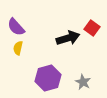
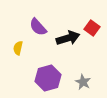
purple semicircle: moved 22 px right
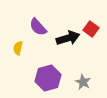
red square: moved 1 px left, 1 px down
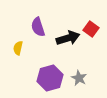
purple semicircle: rotated 24 degrees clockwise
purple hexagon: moved 2 px right
gray star: moved 4 px left, 4 px up
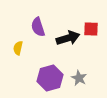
red square: rotated 35 degrees counterclockwise
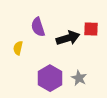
purple hexagon: rotated 15 degrees counterclockwise
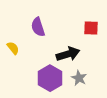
red square: moved 1 px up
black arrow: moved 16 px down
yellow semicircle: moved 5 px left; rotated 128 degrees clockwise
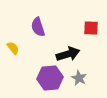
purple hexagon: rotated 25 degrees clockwise
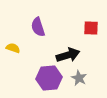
yellow semicircle: rotated 32 degrees counterclockwise
black arrow: moved 1 px down
purple hexagon: moved 1 px left
